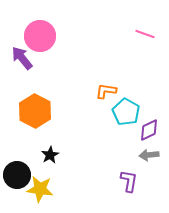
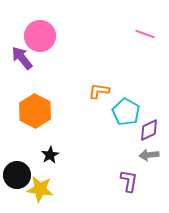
orange L-shape: moved 7 px left
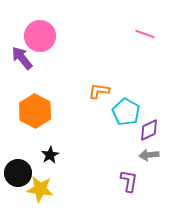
black circle: moved 1 px right, 2 px up
